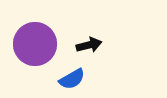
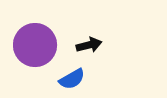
purple circle: moved 1 px down
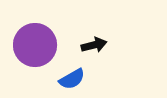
black arrow: moved 5 px right
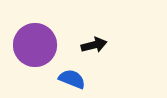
blue semicircle: rotated 128 degrees counterclockwise
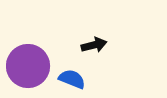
purple circle: moved 7 px left, 21 px down
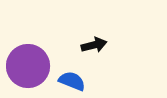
blue semicircle: moved 2 px down
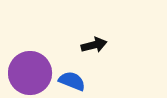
purple circle: moved 2 px right, 7 px down
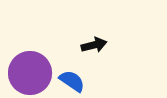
blue semicircle: rotated 12 degrees clockwise
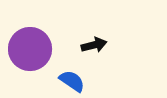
purple circle: moved 24 px up
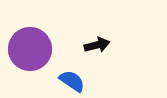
black arrow: moved 3 px right
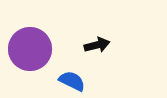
blue semicircle: rotated 8 degrees counterclockwise
